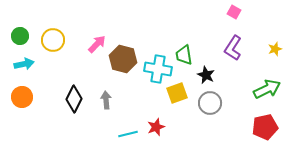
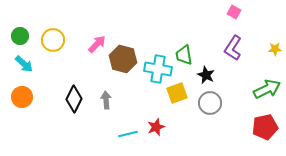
yellow star: rotated 16 degrees clockwise
cyan arrow: rotated 54 degrees clockwise
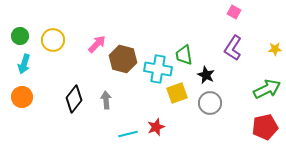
cyan arrow: rotated 66 degrees clockwise
black diamond: rotated 12 degrees clockwise
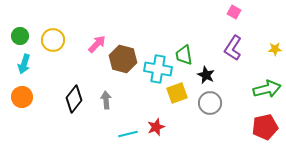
green arrow: rotated 12 degrees clockwise
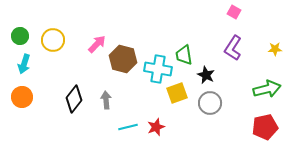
cyan line: moved 7 px up
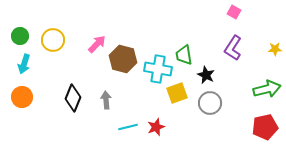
black diamond: moved 1 px left, 1 px up; rotated 16 degrees counterclockwise
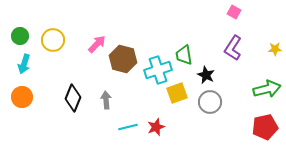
cyan cross: moved 1 px down; rotated 28 degrees counterclockwise
gray circle: moved 1 px up
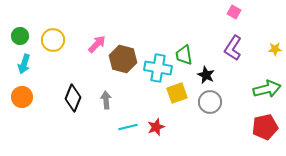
cyan cross: moved 2 px up; rotated 28 degrees clockwise
